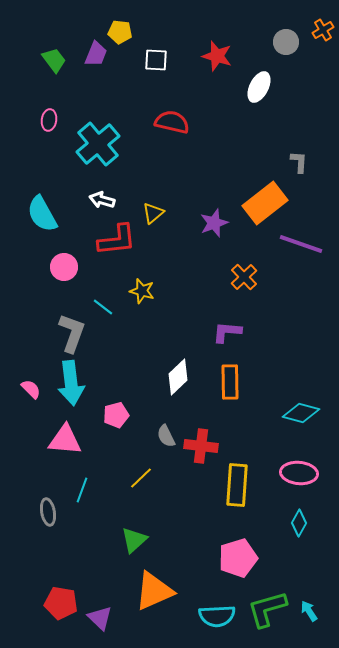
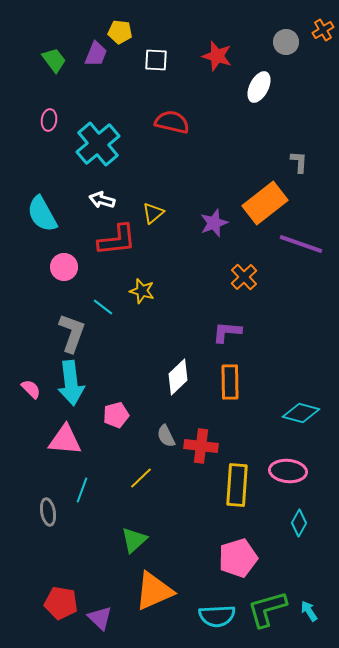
pink ellipse at (299, 473): moved 11 px left, 2 px up
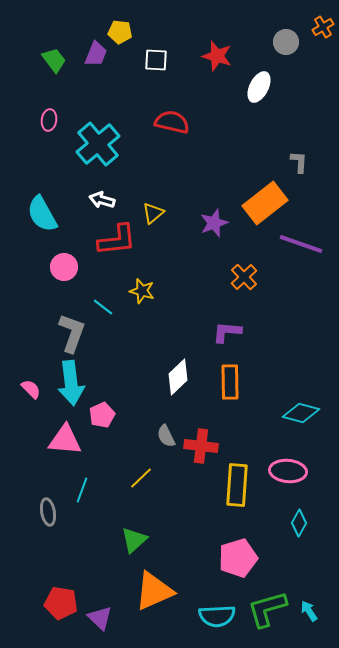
orange cross at (323, 30): moved 3 px up
pink pentagon at (116, 415): moved 14 px left; rotated 10 degrees counterclockwise
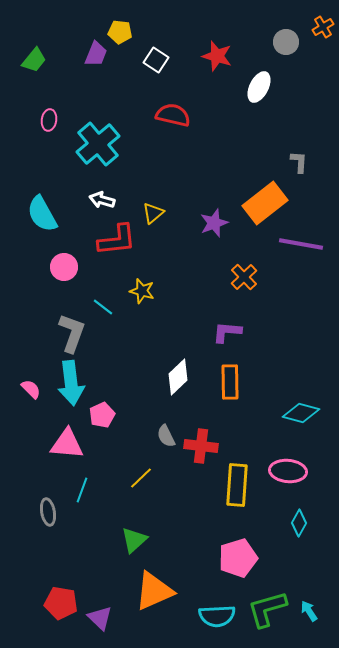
green trapezoid at (54, 60): moved 20 px left; rotated 76 degrees clockwise
white square at (156, 60): rotated 30 degrees clockwise
red semicircle at (172, 122): moved 1 px right, 7 px up
purple line at (301, 244): rotated 9 degrees counterclockwise
pink triangle at (65, 440): moved 2 px right, 4 px down
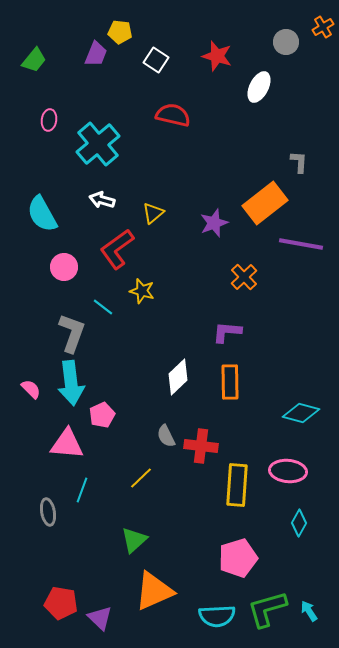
red L-shape at (117, 240): moved 9 px down; rotated 150 degrees clockwise
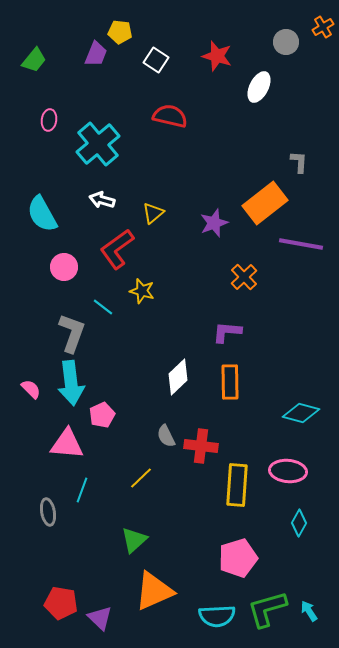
red semicircle at (173, 115): moved 3 px left, 1 px down
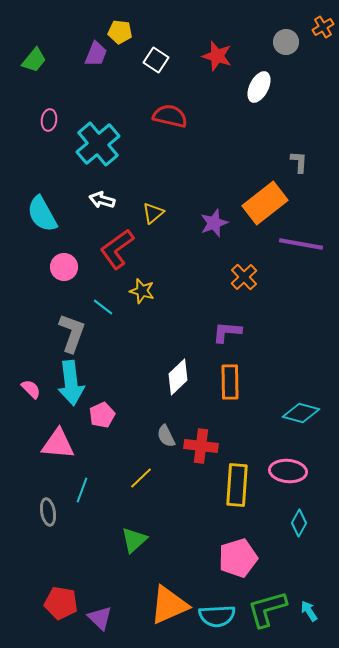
pink triangle at (67, 444): moved 9 px left
orange triangle at (154, 591): moved 15 px right, 14 px down
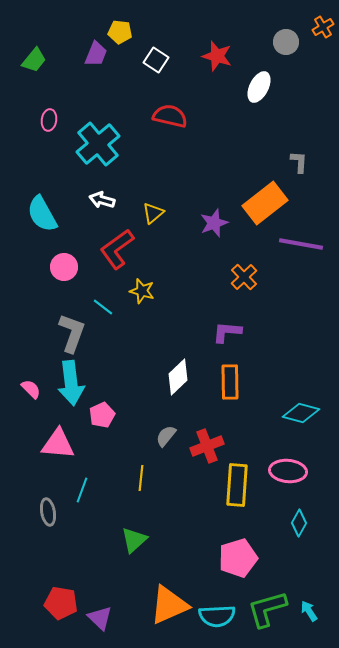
gray semicircle at (166, 436): rotated 65 degrees clockwise
red cross at (201, 446): moved 6 px right; rotated 28 degrees counterclockwise
yellow line at (141, 478): rotated 40 degrees counterclockwise
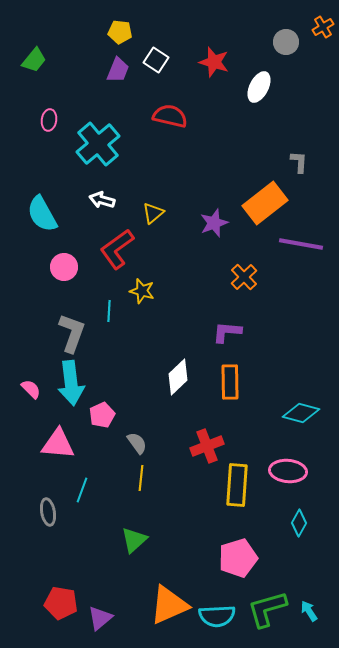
purple trapezoid at (96, 54): moved 22 px right, 16 px down
red star at (217, 56): moved 3 px left, 6 px down
cyan line at (103, 307): moved 6 px right, 4 px down; rotated 55 degrees clockwise
gray semicircle at (166, 436): moved 29 px left, 7 px down; rotated 105 degrees clockwise
purple triangle at (100, 618): rotated 36 degrees clockwise
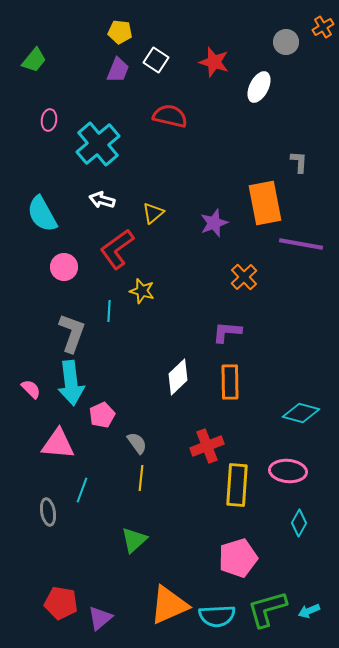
orange rectangle at (265, 203): rotated 63 degrees counterclockwise
cyan arrow at (309, 611): rotated 80 degrees counterclockwise
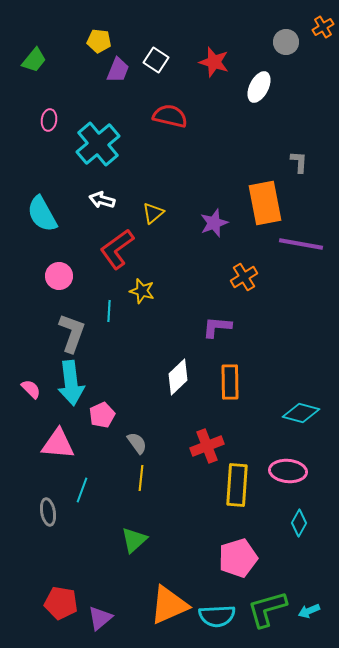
yellow pentagon at (120, 32): moved 21 px left, 9 px down
pink circle at (64, 267): moved 5 px left, 9 px down
orange cross at (244, 277): rotated 12 degrees clockwise
purple L-shape at (227, 332): moved 10 px left, 5 px up
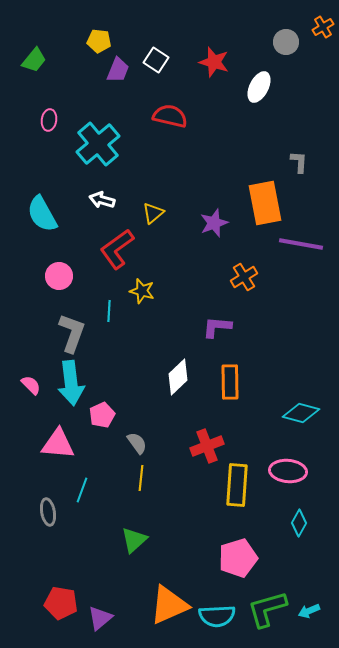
pink semicircle at (31, 389): moved 4 px up
